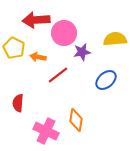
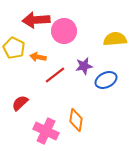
pink circle: moved 2 px up
purple star: moved 2 px right, 14 px down
red line: moved 3 px left
blue ellipse: rotated 15 degrees clockwise
red semicircle: moved 2 px right; rotated 42 degrees clockwise
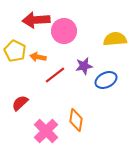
yellow pentagon: moved 1 px right, 3 px down
pink cross: rotated 20 degrees clockwise
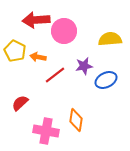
yellow semicircle: moved 5 px left
pink cross: rotated 35 degrees counterclockwise
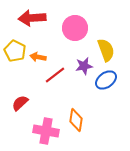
red arrow: moved 4 px left, 2 px up
pink circle: moved 11 px right, 3 px up
yellow semicircle: moved 4 px left, 11 px down; rotated 75 degrees clockwise
blue ellipse: rotated 10 degrees counterclockwise
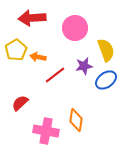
yellow pentagon: moved 1 px right, 1 px up; rotated 15 degrees clockwise
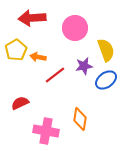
red semicircle: rotated 18 degrees clockwise
orange diamond: moved 4 px right, 1 px up
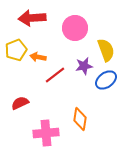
yellow pentagon: rotated 10 degrees clockwise
pink cross: moved 2 px down; rotated 15 degrees counterclockwise
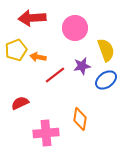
purple star: moved 2 px left
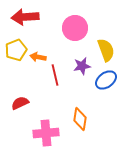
red arrow: moved 7 px left, 1 px up
red line: rotated 65 degrees counterclockwise
